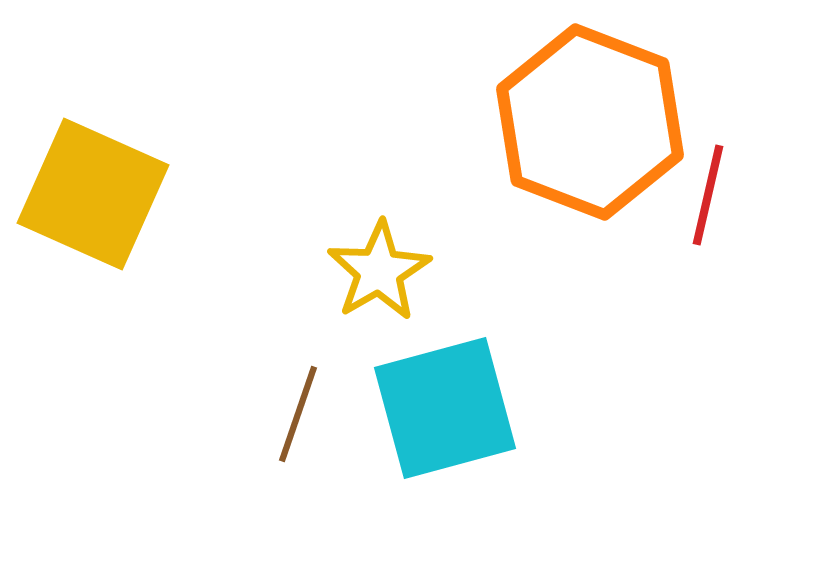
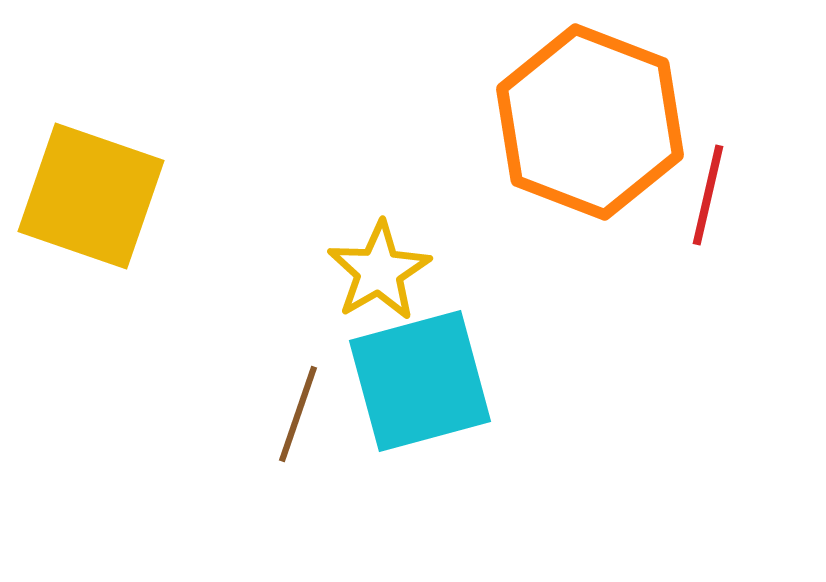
yellow square: moved 2 px left, 2 px down; rotated 5 degrees counterclockwise
cyan square: moved 25 px left, 27 px up
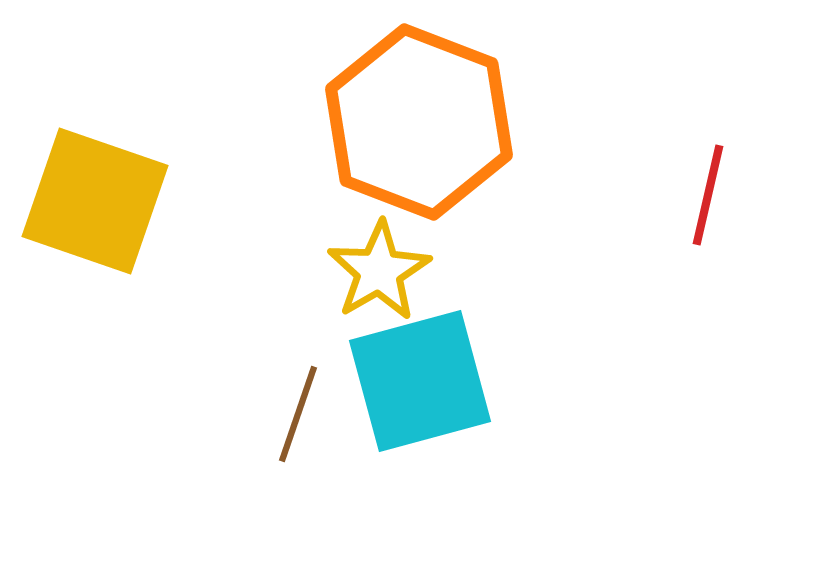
orange hexagon: moved 171 px left
yellow square: moved 4 px right, 5 px down
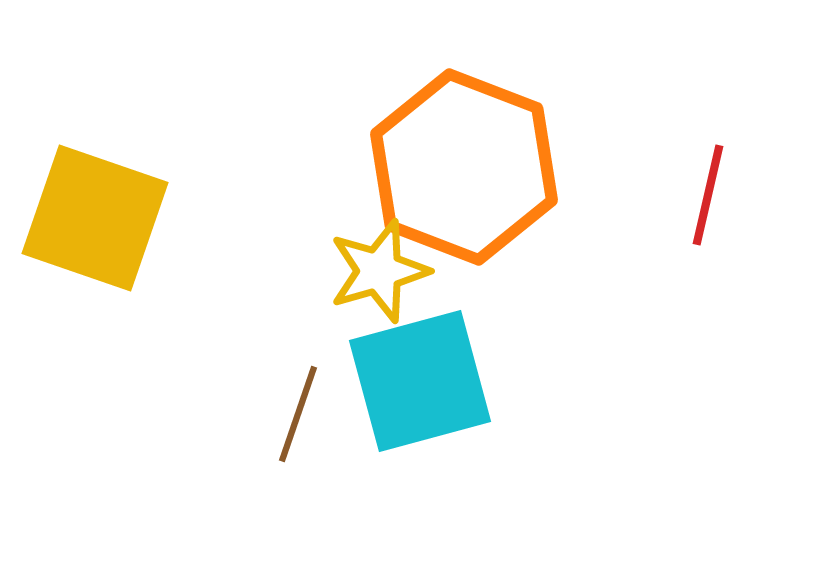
orange hexagon: moved 45 px right, 45 px down
yellow square: moved 17 px down
yellow star: rotated 14 degrees clockwise
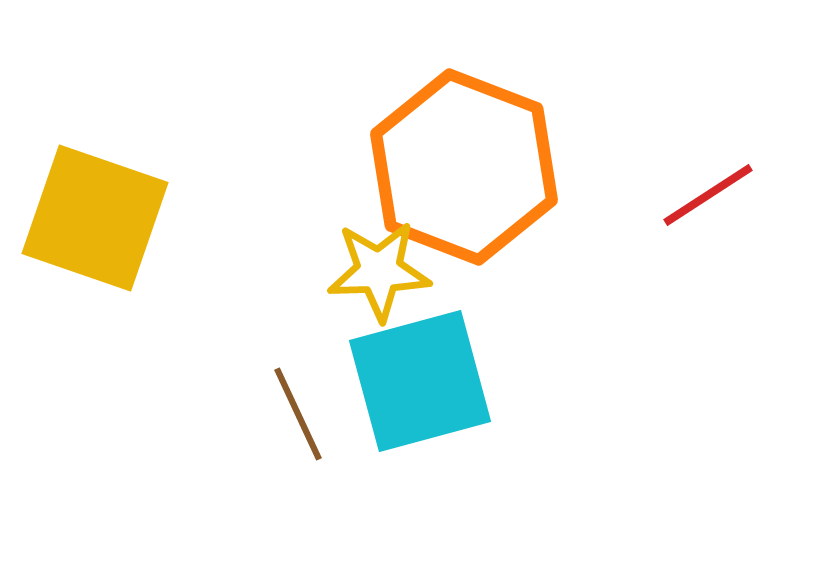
red line: rotated 44 degrees clockwise
yellow star: rotated 14 degrees clockwise
brown line: rotated 44 degrees counterclockwise
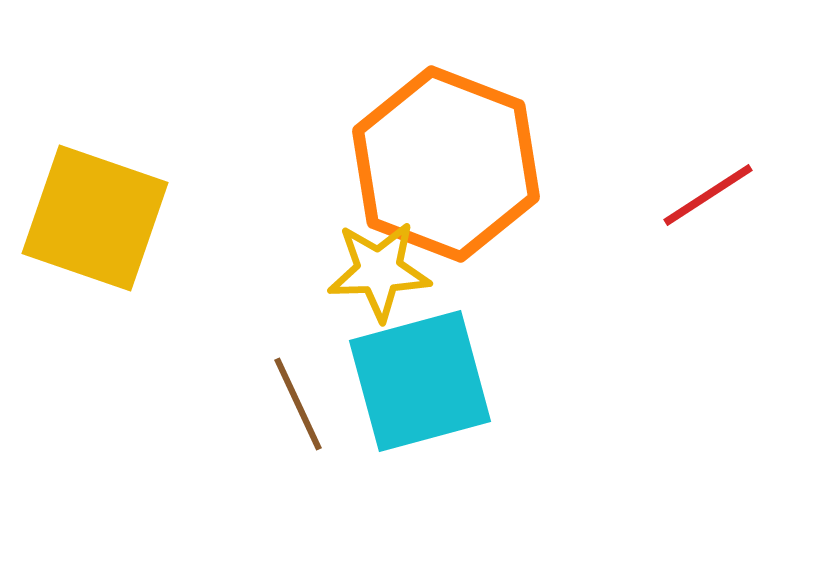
orange hexagon: moved 18 px left, 3 px up
brown line: moved 10 px up
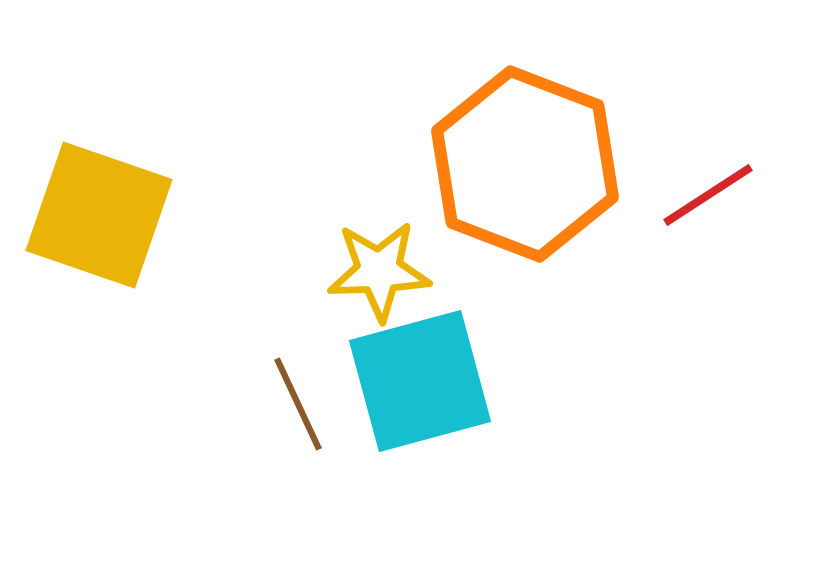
orange hexagon: moved 79 px right
yellow square: moved 4 px right, 3 px up
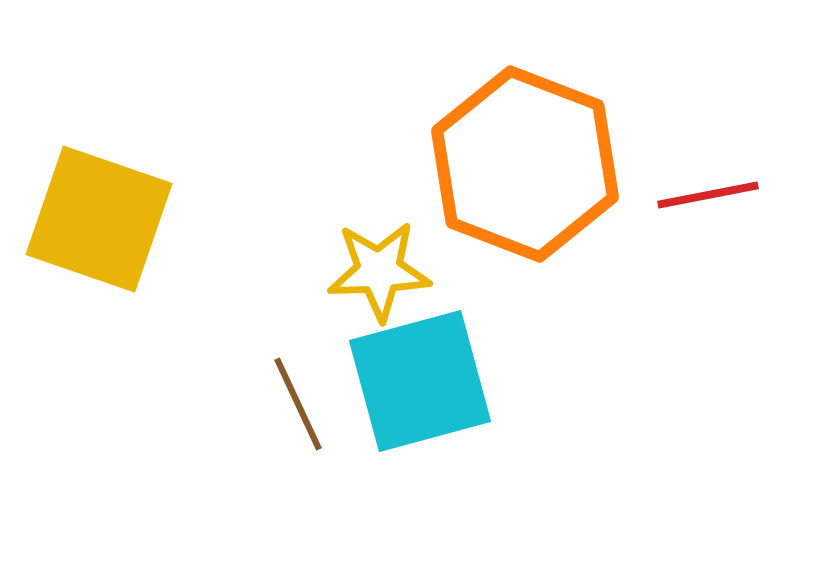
red line: rotated 22 degrees clockwise
yellow square: moved 4 px down
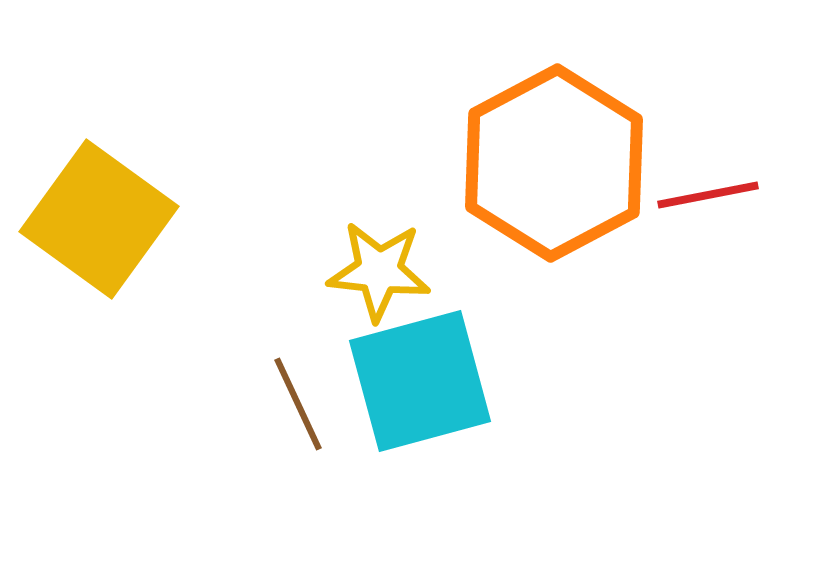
orange hexagon: moved 29 px right, 1 px up; rotated 11 degrees clockwise
yellow square: rotated 17 degrees clockwise
yellow star: rotated 8 degrees clockwise
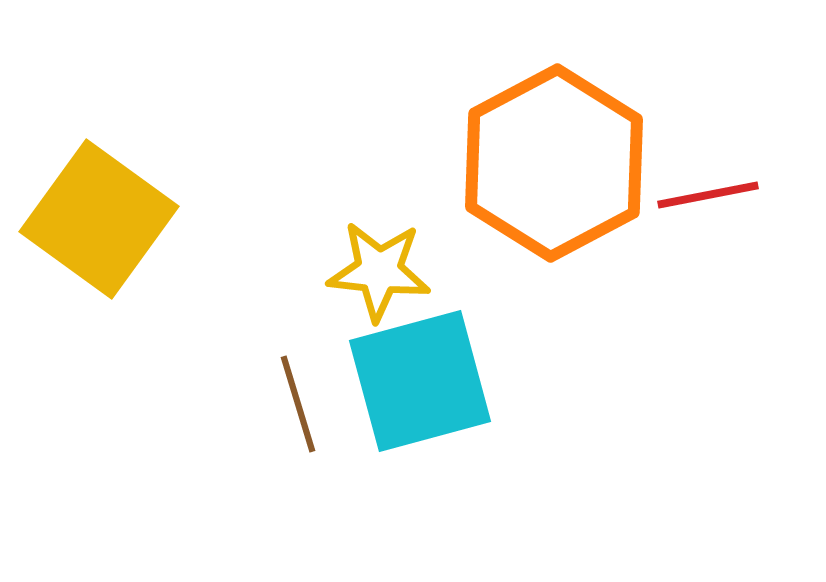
brown line: rotated 8 degrees clockwise
